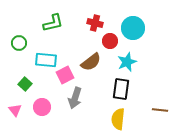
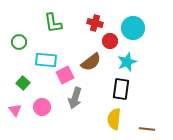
green L-shape: rotated 95 degrees clockwise
green circle: moved 1 px up
green square: moved 2 px left, 1 px up
brown line: moved 13 px left, 19 px down
yellow semicircle: moved 4 px left
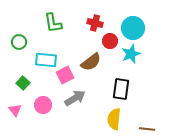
cyan star: moved 4 px right, 8 px up
gray arrow: rotated 140 degrees counterclockwise
pink circle: moved 1 px right, 2 px up
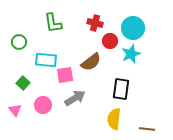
pink square: rotated 18 degrees clockwise
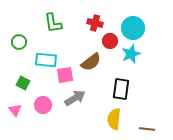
green square: rotated 16 degrees counterclockwise
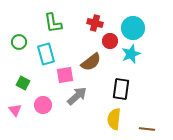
cyan rectangle: moved 6 px up; rotated 70 degrees clockwise
gray arrow: moved 2 px right, 2 px up; rotated 10 degrees counterclockwise
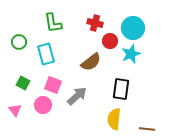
pink square: moved 12 px left, 10 px down; rotated 30 degrees clockwise
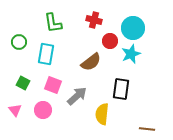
red cross: moved 1 px left, 3 px up
cyan rectangle: rotated 25 degrees clockwise
pink circle: moved 5 px down
yellow semicircle: moved 12 px left, 5 px up
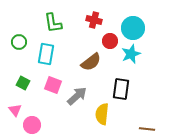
pink circle: moved 11 px left, 15 px down
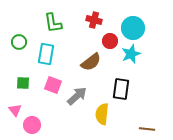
green square: rotated 24 degrees counterclockwise
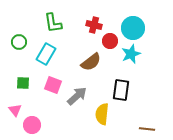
red cross: moved 5 px down
cyan rectangle: rotated 20 degrees clockwise
black rectangle: moved 1 px down
